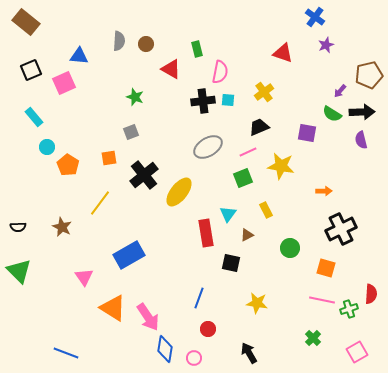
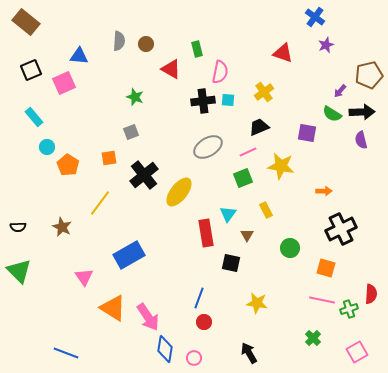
brown triangle at (247, 235): rotated 32 degrees counterclockwise
red circle at (208, 329): moved 4 px left, 7 px up
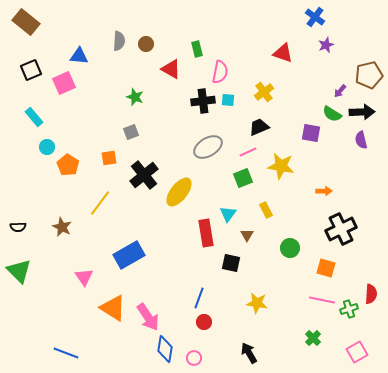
purple square at (307, 133): moved 4 px right
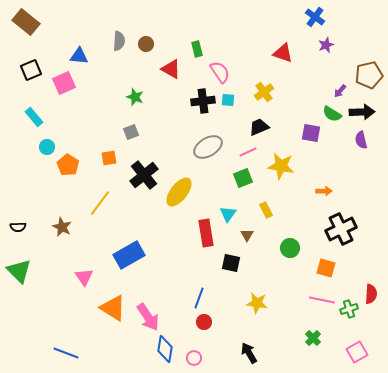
pink semicircle at (220, 72): rotated 45 degrees counterclockwise
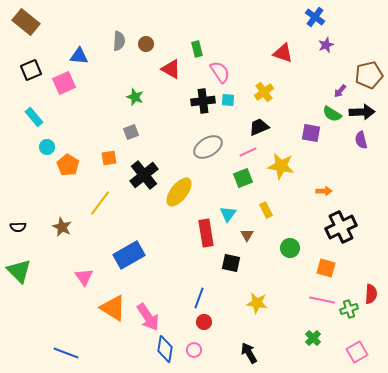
black cross at (341, 229): moved 2 px up
pink circle at (194, 358): moved 8 px up
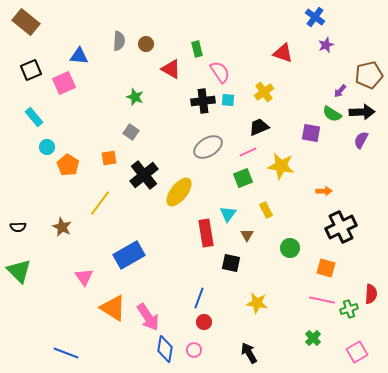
gray square at (131, 132): rotated 35 degrees counterclockwise
purple semicircle at (361, 140): rotated 42 degrees clockwise
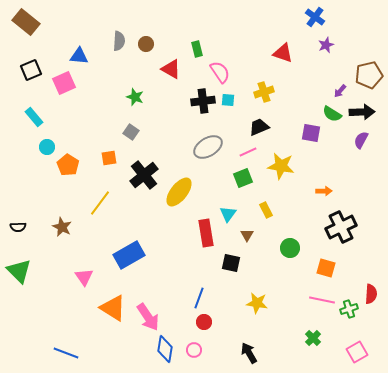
yellow cross at (264, 92): rotated 18 degrees clockwise
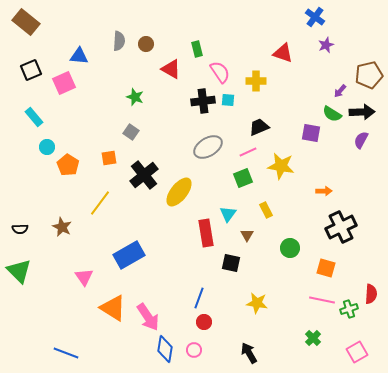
yellow cross at (264, 92): moved 8 px left, 11 px up; rotated 18 degrees clockwise
black semicircle at (18, 227): moved 2 px right, 2 px down
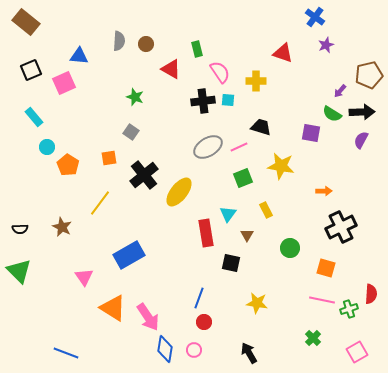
black trapezoid at (259, 127): moved 2 px right; rotated 40 degrees clockwise
pink line at (248, 152): moved 9 px left, 5 px up
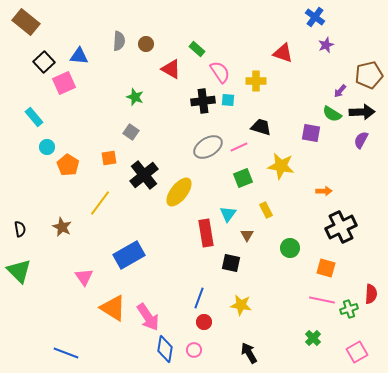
green rectangle at (197, 49): rotated 35 degrees counterclockwise
black square at (31, 70): moved 13 px right, 8 px up; rotated 20 degrees counterclockwise
black semicircle at (20, 229): rotated 98 degrees counterclockwise
yellow star at (257, 303): moved 16 px left, 2 px down
